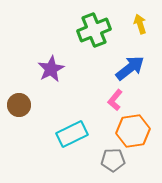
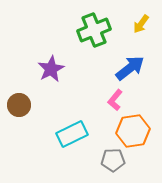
yellow arrow: moved 1 px right; rotated 126 degrees counterclockwise
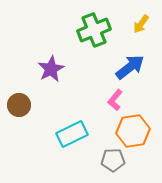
blue arrow: moved 1 px up
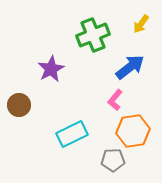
green cross: moved 1 px left, 5 px down
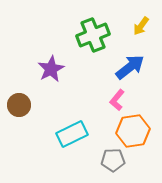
yellow arrow: moved 2 px down
pink L-shape: moved 2 px right
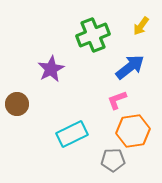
pink L-shape: rotated 30 degrees clockwise
brown circle: moved 2 px left, 1 px up
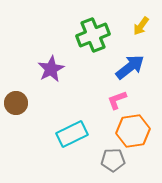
brown circle: moved 1 px left, 1 px up
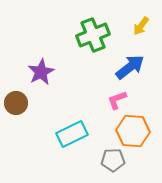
purple star: moved 10 px left, 3 px down
orange hexagon: rotated 12 degrees clockwise
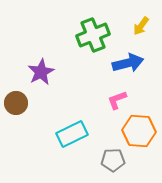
blue arrow: moved 2 px left, 4 px up; rotated 24 degrees clockwise
orange hexagon: moved 6 px right
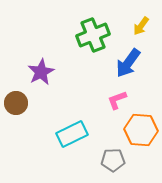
blue arrow: rotated 140 degrees clockwise
orange hexagon: moved 2 px right, 1 px up
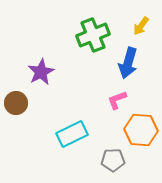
blue arrow: rotated 20 degrees counterclockwise
